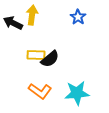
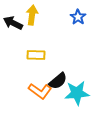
black semicircle: moved 8 px right, 22 px down
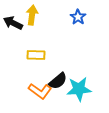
cyan star: moved 2 px right, 4 px up
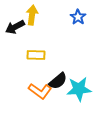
black arrow: moved 2 px right, 4 px down; rotated 54 degrees counterclockwise
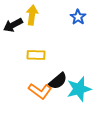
black arrow: moved 2 px left, 2 px up
cyan star: rotated 10 degrees counterclockwise
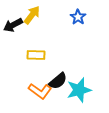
yellow arrow: rotated 30 degrees clockwise
cyan star: moved 1 px down
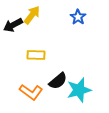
orange L-shape: moved 9 px left, 1 px down
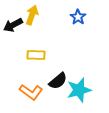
yellow arrow: rotated 18 degrees counterclockwise
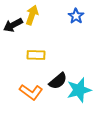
blue star: moved 2 px left, 1 px up
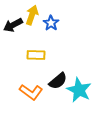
blue star: moved 25 px left, 7 px down
cyan star: rotated 30 degrees counterclockwise
